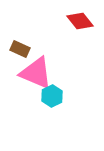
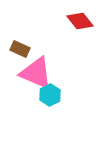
cyan hexagon: moved 2 px left, 1 px up
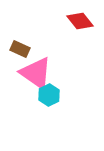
pink triangle: rotated 12 degrees clockwise
cyan hexagon: moved 1 px left
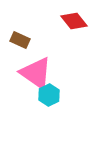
red diamond: moved 6 px left
brown rectangle: moved 9 px up
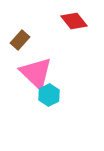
brown rectangle: rotated 72 degrees counterclockwise
pink triangle: rotated 9 degrees clockwise
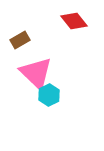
brown rectangle: rotated 18 degrees clockwise
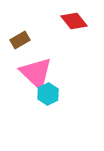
cyan hexagon: moved 1 px left, 1 px up
